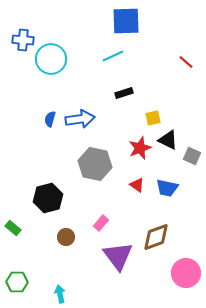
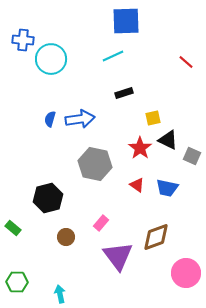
red star: rotated 15 degrees counterclockwise
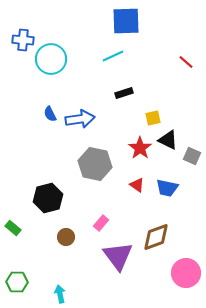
blue semicircle: moved 5 px up; rotated 42 degrees counterclockwise
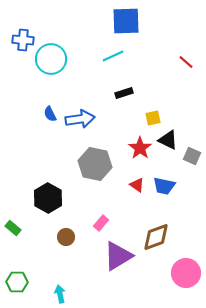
blue trapezoid: moved 3 px left, 2 px up
black hexagon: rotated 16 degrees counterclockwise
purple triangle: rotated 36 degrees clockwise
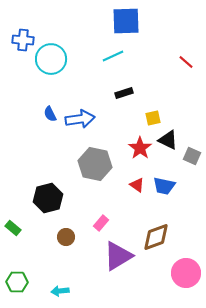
black hexagon: rotated 16 degrees clockwise
cyan arrow: moved 3 px up; rotated 84 degrees counterclockwise
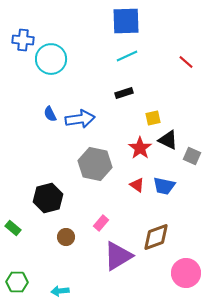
cyan line: moved 14 px right
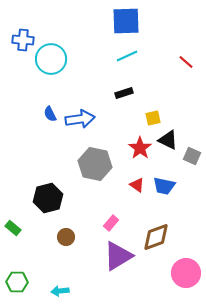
pink rectangle: moved 10 px right
